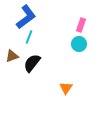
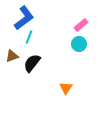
blue L-shape: moved 2 px left, 1 px down
pink rectangle: rotated 32 degrees clockwise
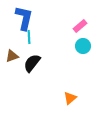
blue L-shape: rotated 40 degrees counterclockwise
pink rectangle: moved 1 px left, 1 px down
cyan line: rotated 24 degrees counterclockwise
cyan circle: moved 4 px right, 2 px down
orange triangle: moved 4 px right, 10 px down; rotated 16 degrees clockwise
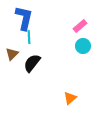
brown triangle: moved 2 px up; rotated 24 degrees counterclockwise
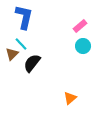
blue L-shape: moved 1 px up
cyan line: moved 8 px left, 7 px down; rotated 40 degrees counterclockwise
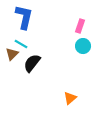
pink rectangle: rotated 32 degrees counterclockwise
cyan line: rotated 16 degrees counterclockwise
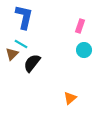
cyan circle: moved 1 px right, 4 px down
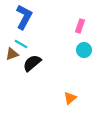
blue L-shape: rotated 15 degrees clockwise
brown triangle: rotated 24 degrees clockwise
black semicircle: rotated 12 degrees clockwise
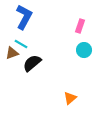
brown triangle: moved 1 px up
